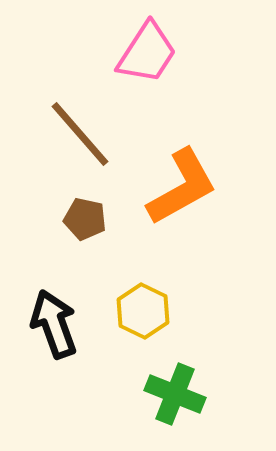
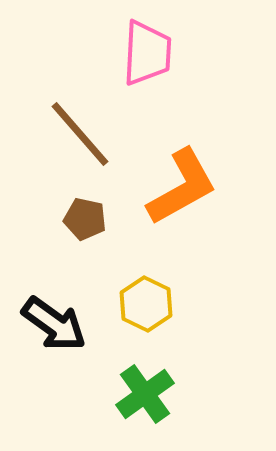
pink trapezoid: rotated 30 degrees counterclockwise
yellow hexagon: moved 3 px right, 7 px up
black arrow: rotated 146 degrees clockwise
green cross: moved 30 px left; rotated 32 degrees clockwise
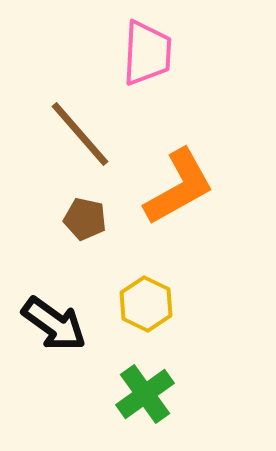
orange L-shape: moved 3 px left
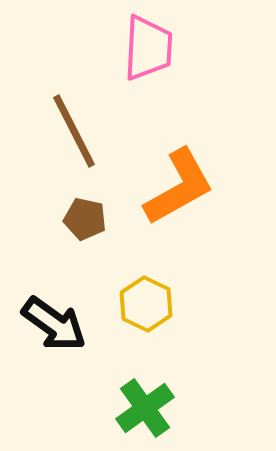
pink trapezoid: moved 1 px right, 5 px up
brown line: moved 6 px left, 3 px up; rotated 14 degrees clockwise
green cross: moved 14 px down
